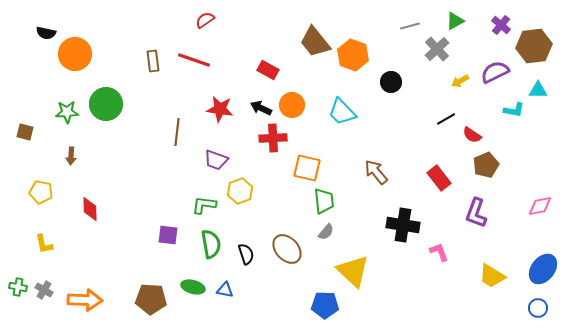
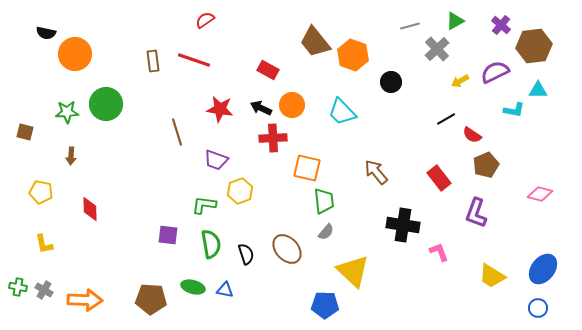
brown line at (177, 132): rotated 24 degrees counterclockwise
pink diamond at (540, 206): moved 12 px up; rotated 25 degrees clockwise
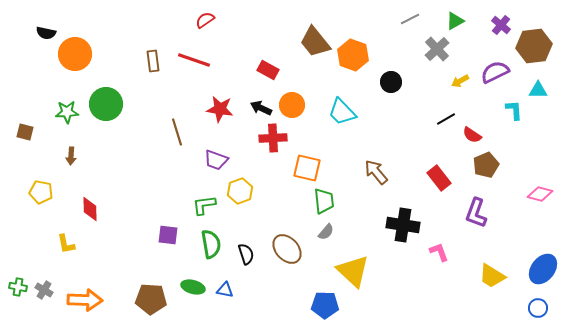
gray line at (410, 26): moved 7 px up; rotated 12 degrees counterclockwise
cyan L-shape at (514, 110): rotated 105 degrees counterclockwise
green L-shape at (204, 205): rotated 15 degrees counterclockwise
yellow L-shape at (44, 244): moved 22 px right
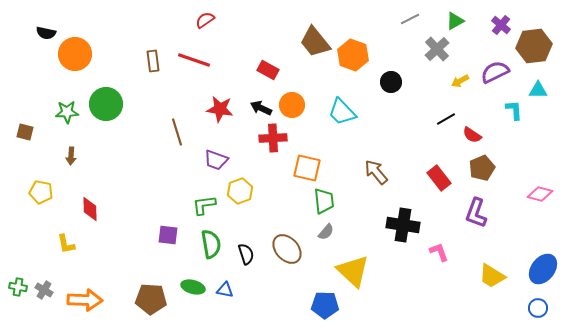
brown pentagon at (486, 165): moved 4 px left, 3 px down
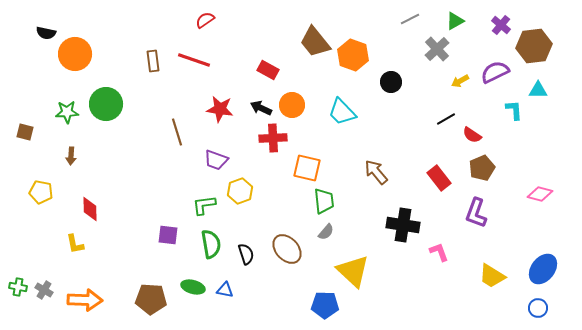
yellow L-shape at (66, 244): moved 9 px right
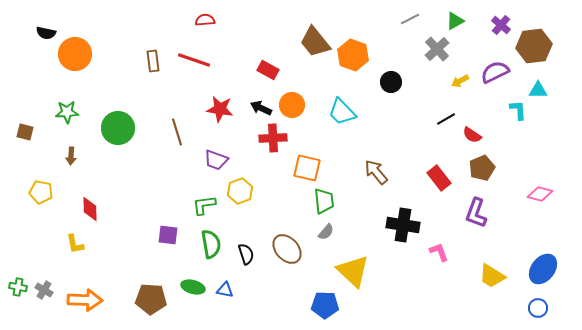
red semicircle at (205, 20): rotated 30 degrees clockwise
green circle at (106, 104): moved 12 px right, 24 px down
cyan L-shape at (514, 110): moved 4 px right
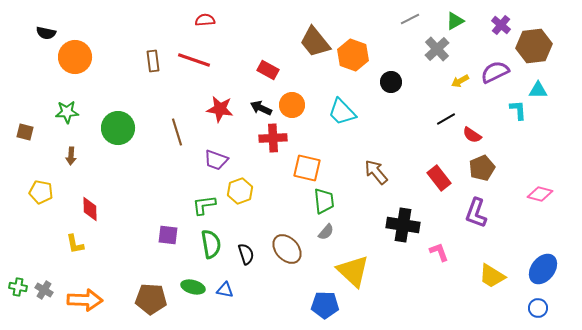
orange circle at (75, 54): moved 3 px down
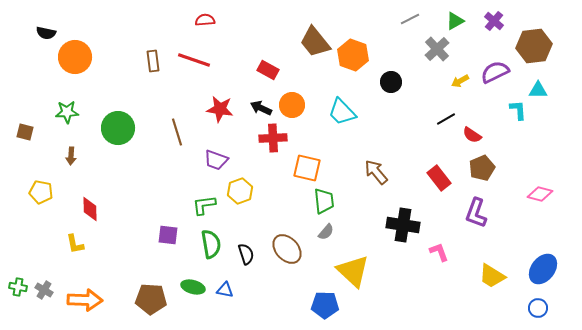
purple cross at (501, 25): moved 7 px left, 4 px up
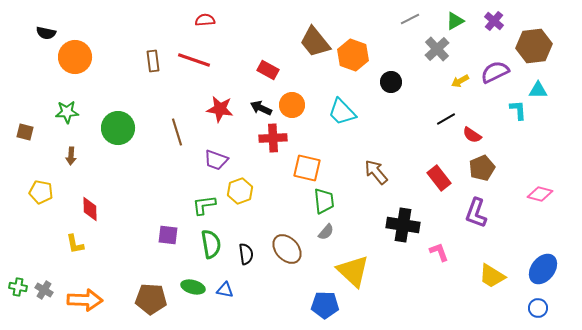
black semicircle at (246, 254): rotated 10 degrees clockwise
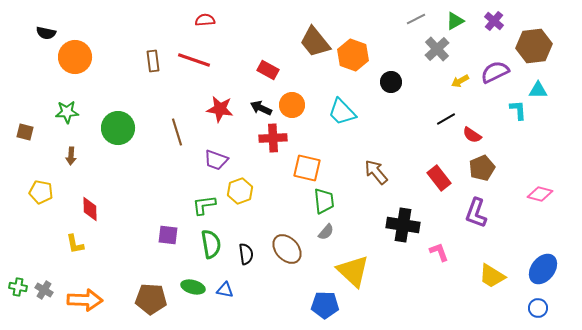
gray line at (410, 19): moved 6 px right
